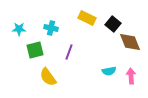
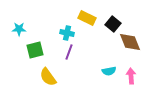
cyan cross: moved 16 px right, 5 px down
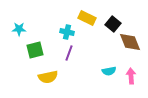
cyan cross: moved 1 px up
purple line: moved 1 px down
yellow semicircle: rotated 66 degrees counterclockwise
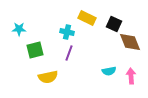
black square: moved 1 px right; rotated 14 degrees counterclockwise
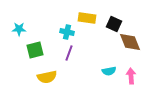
yellow rectangle: rotated 18 degrees counterclockwise
yellow semicircle: moved 1 px left
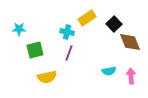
yellow rectangle: rotated 42 degrees counterclockwise
black square: rotated 21 degrees clockwise
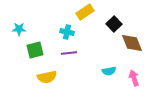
yellow rectangle: moved 2 px left, 6 px up
brown diamond: moved 2 px right, 1 px down
purple line: rotated 63 degrees clockwise
pink arrow: moved 3 px right, 2 px down; rotated 14 degrees counterclockwise
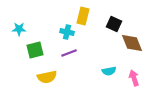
yellow rectangle: moved 2 px left, 4 px down; rotated 42 degrees counterclockwise
black square: rotated 21 degrees counterclockwise
purple line: rotated 14 degrees counterclockwise
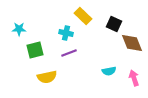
yellow rectangle: rotated 60 degrees counterclockwise
cyan cross: moved 1 px left, 1 px down
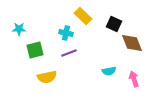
pink arrow: moved 1 px down
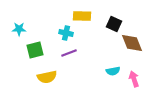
yellow rectangle: moved 1 px left; rotated 42 degrees counterclockwise
cyan semicircle: moved 4 px right
